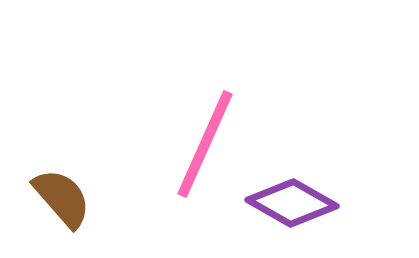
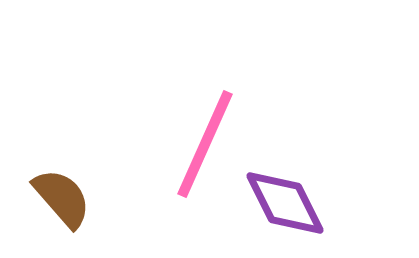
purple diamond: moved 7 px left; rotated 34 degrees clockwise
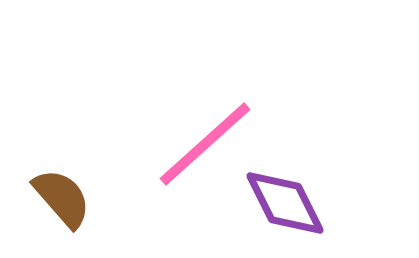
pink line: rotated 24 degrees clockwise
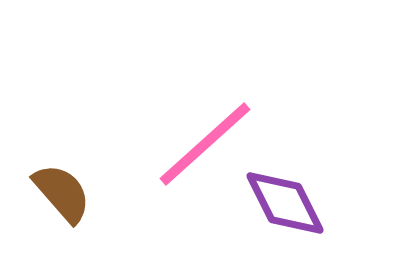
brown semicircle: moved 5 px up
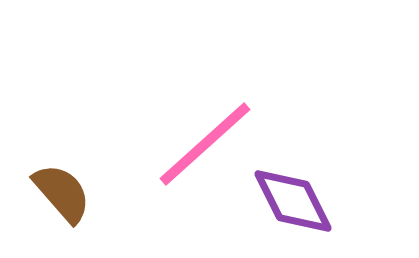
purple diamond: moved 8 px right, 2 px up
